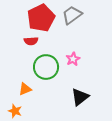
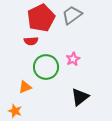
orange triangle: moved 2 px up
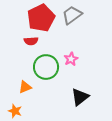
pink star: moved 2 px left
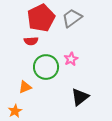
gray trapezoid: moved 3 px down
orange star: rotated 24 degrees clockwise
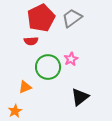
green circle: moved 2 px right
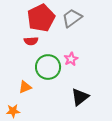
orange star: moved 2 px left; rotated 24 degrees clockwise
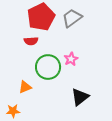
red pentagon: moved 1 px up
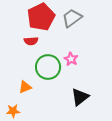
pink star: rotated 16 degrees counterclockwise
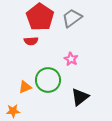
red pentagon: moved 1 px left; rotated 12 degrees counterclockwise
green circle: moved 13 px down
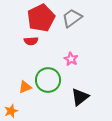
red pentagon: moved 1 px right, 1 px down; rotated 12 degrees clockwise
orange star: moved 2 px left; rotated 16 degrees counterclockwise
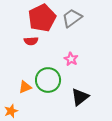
red pentagon: moved 1 px right
